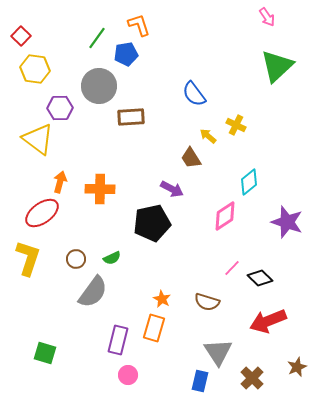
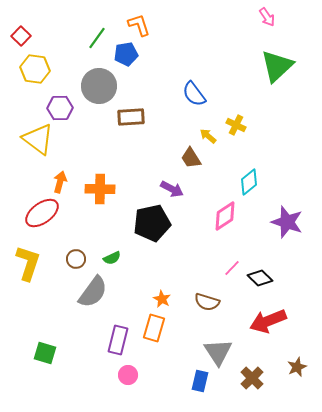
yellow L-shape: moved 5 px down
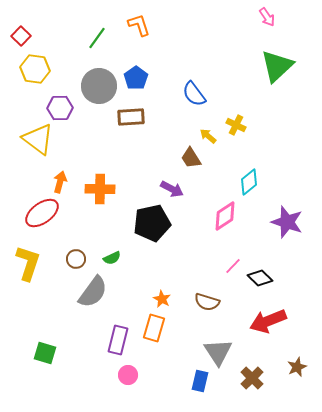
blue pentagon: moved 10 px right, 24 px down; rotated 25 degrees counterclockwise
pink line: moved 1 px right, 2 px up
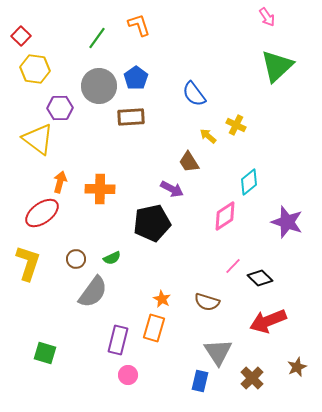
brown trapezoid: moved 2 px left, 4 px down
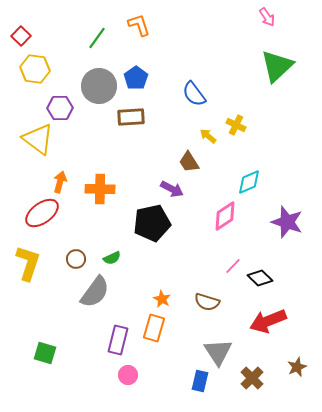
cyan diamond: rotated 16 degrees clockwise
gray semicircle: moved 2 px right
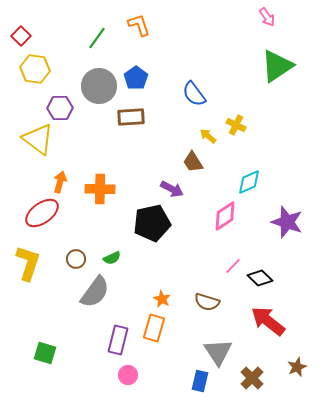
green triangle: rotated 9 degrees clockwise
brown trapezoid: moved 4 px right
red arrow: rotated 60 degrees clockwise
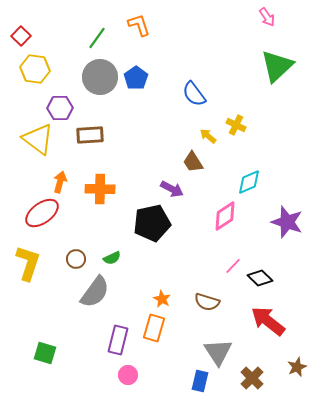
green triangle: rotated 9 degrees counterclockwise
gray circle: moved 1 px right, 9 px up
brown rectangle: moved 41 px left, 18 px down
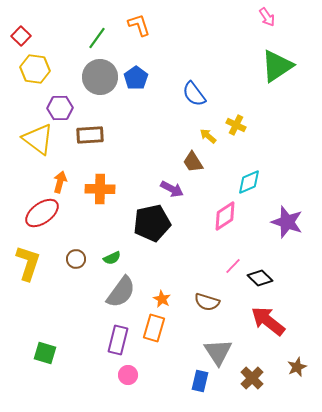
green triangle: rotated 9 degrees clockwise
gray semicircle: moved 26 px right
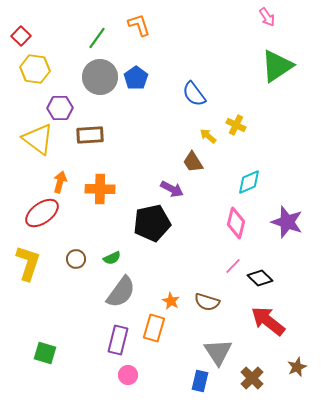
pink diamond: moved 11 px right, 7 px down; rotated 44 degrees counterclockwise
orange star: moved 9 px right, 2 px down
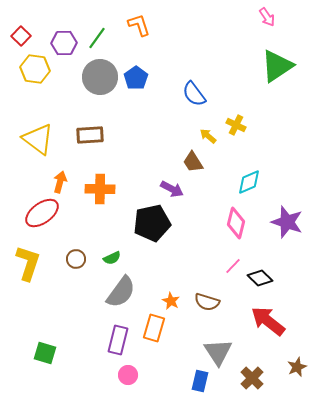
purple hexagon: moved 4 px right, 65 px up
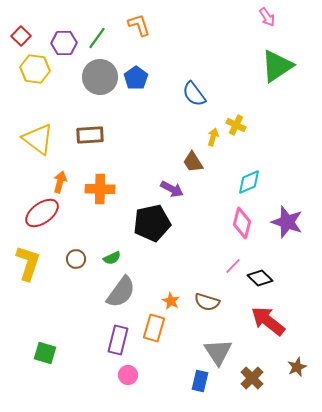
yellow arrow: moved 5 px right, 1 px down; rotated 66 degrees clockwise
pink diamond: moved 6 px right
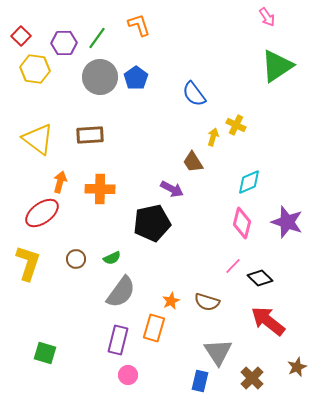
orange star: rotated 18 degrees clockwise
